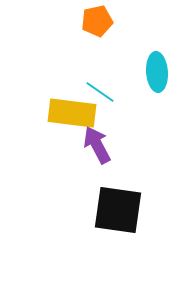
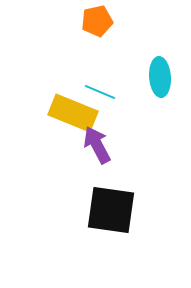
cyan ellipse: moved 3 px right, 5 px down
cyan line: rotated 12 degrees counterclockwise
yellow rectangle: moved 1 px right; rotated 15 degrees clockwise
black square: moved 7 px left
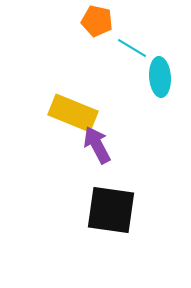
orange pentagon: rotated 24 degrees clockwise
cyan line: moved 32 px right, 44 px up; rotated 8 degrees clockwise
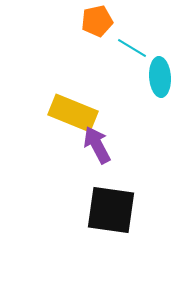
orange pentagon: rotated 24 degrees counterclockwise
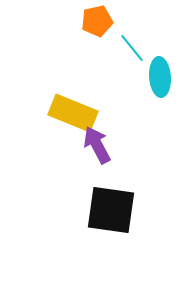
cyan line: rotated 20 degrees clockwise
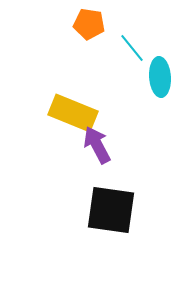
orange pentagon: moved 8 px left, 3 px down; rotated 20 degrees clockwise
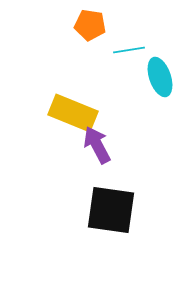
orange pentagon: moved 1 px right, 1 px down
cyan line: moved 3 px left, 2 px down; rotated 60 degrees counterclockwise
cyan ellipse: rotated 15 degrees counterclockwise
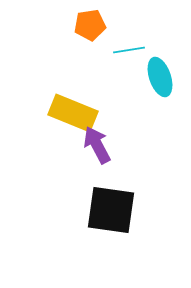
orange pentagon: rotated 16 degrees counterclockwise
